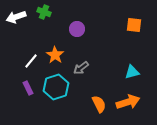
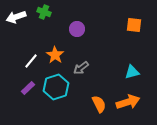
purple rectangle: rotated 72 degrees clockwise
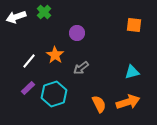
green cross: rotated 24 degrees clockwise
purple circle: moved 4 px down
white line: moved 2 px left
cyan hexagon: moved 2 px left, 7 px down
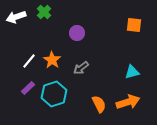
orange star: moved 3 px left, 5 px down
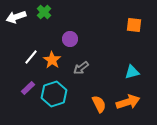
purple circle: moved 7 px left, 6 px down
white line: moved 2 px right, 4 px up
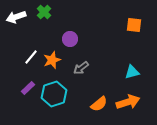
orange star: rotated 18 degrees clockwise
orange semicircle: rotated 78 degrees clockwise
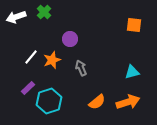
gray arrow: rotated 105 degrees clockwise
cyan hexagon: moved 5 px left, 7 px down
orange semicircle: moved 2 px left, 2 px up
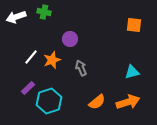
green cross: rotated 32 degrees counterclockwise
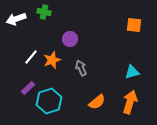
white arrow: moved 2 px down
orange arrow: moved 2 px right; rotated 55 degrees counterclockwise
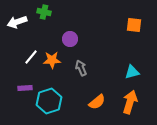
white arrow: moved 1 px right, 3 px down
orange star: rotated 18 degrees clockwise
purple rectangle: moved 3 px left; rotated 40 degrees clockwise
